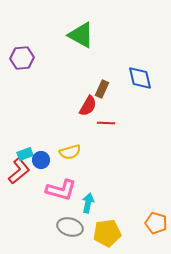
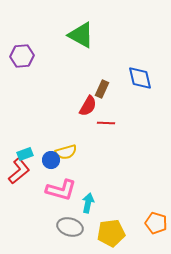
purple hexagon: moved 2 px up
yellow semicircle: moved 4 px left
blue circle: moved 10 px right
yellow pentagon: moved 4 px right
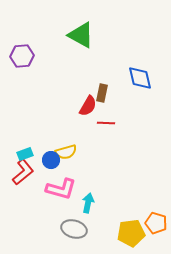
brown rectangle: moved 4 px down; rotated 12 degrees counterclockwise
red L-shape: moved 4 px right, 1 px down
pink L-shape: moved 1 px up
gray ellipse: moved 4 px right, 2 px down
yellow pentagon: moved 20 px right
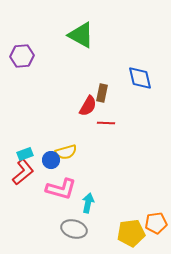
orange pentagon: rotated 25 degrees counterclockwise
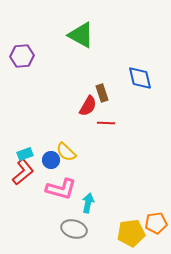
brown rectangle: rotated 30 degrees counterclockwise
yellow semicircle: rotated 60 degrees clockwise
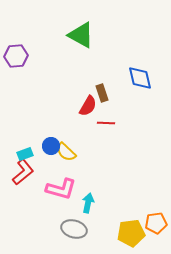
purple hexagon: moved 6 px left
blue circle: moved 14 px up
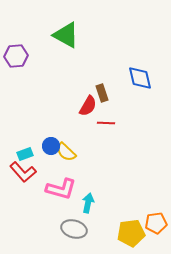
green triangle: moved 15 px left
red L-shape: rotated 88 degrees clockwise
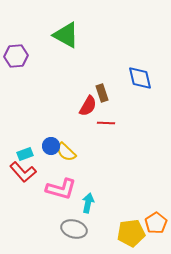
orange pentagon: rotated 25 degrees counterclockwise
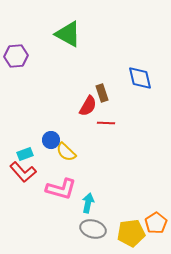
green triangle: moved 2 px right, 1 px up
blue circle: moved 6 px up
gray ellipse: moved 19 px right
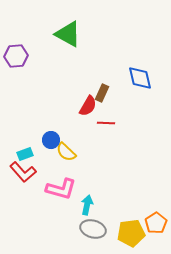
brown rectangle: rotated 42 degrees clockwise
cyan arrow: moved 1 px left, 2 px down
